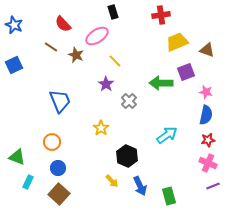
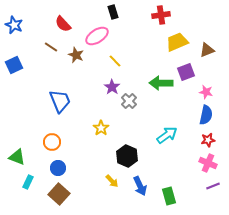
brown triangle: rotated 42 degrees counterclockwise
purple star: moved 6 px right, 3 px down
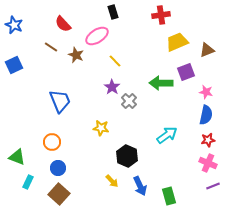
yellow star: rotated 28 degrees counterclockwise
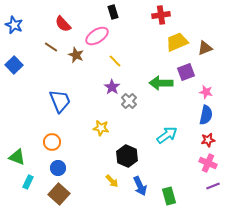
brown triangle: moved 2 px left, 2 px up
blue square: rotated 18 degrees counterclockwise
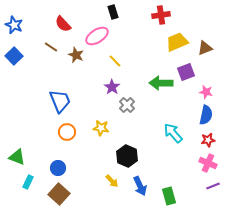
blue square: moved 9 px up
gray cross: moved 2 px left, 4 px down
cyan arrow: moved 6 px right, 2 px up; rotated 95 degrees counterclockwise
orange circle: moved 15 px right, 10 px up
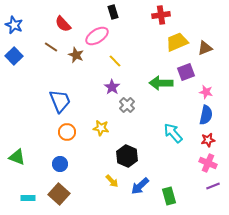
blue circle: moved 2 px right, 4 px up
cyan rectangle: moved 16 px down; rotated 64 degrees clockwise
blue arrow: rotated 72 degrees clockwise
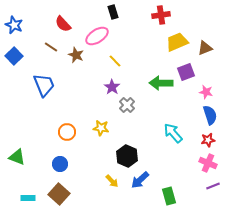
blue trapezoid: moved 16 px left, 16 px up
blue semicircle: moved 4 px right; rotated 30 degrees counterclockwise
blue arrow: moved 6 px up
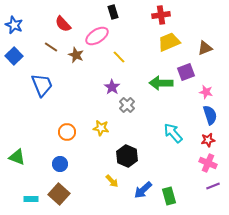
yellow trapezoid: moved 8 px left
yellow line: moved 4 px right, 4 px up
blue trapezoid: moved 2 px left
blue arrow: moved 3 px right, 10 px down
cyan rectangle: moved 3 px right, 1 px down
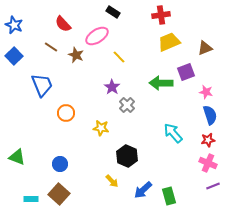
black rectangle: rotated 40 degrees counterclockwise
orange circle: moved 1 px left, 19 px up
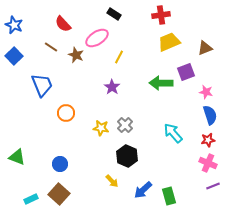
black rectangle: moved 1 px right, 2 px down
pink ellipse: moved 2 px down
yellow line: rotated 72 degrees clockwise
gray cross: moved 2 px left, 20 px down
cyan rectangle: rotated 24 degrees counterclockwise
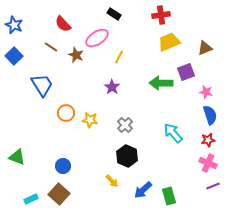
blue trapezoid: rotated 10 degrees counterclockwise
yellow star: moved 11 px left, 8 px up
blue circle: moved 3 px right, 2 px down
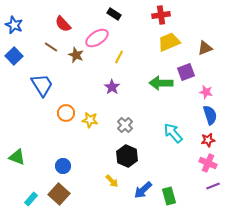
cyan rectangle: rotated 24 degrees counterclockwise
